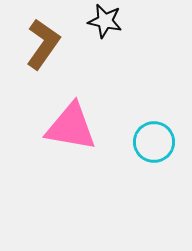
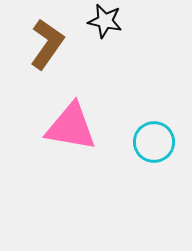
brown L-shape: moved 4 px right
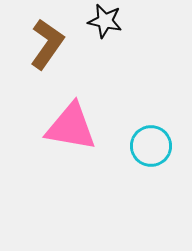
cyan circle: moved 3 px left, 4 px down
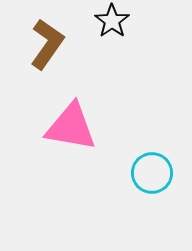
black star: moved 7 px right; rotated 24 degrees clockwise
cyan circle: moved 1 px right, 27 px down
